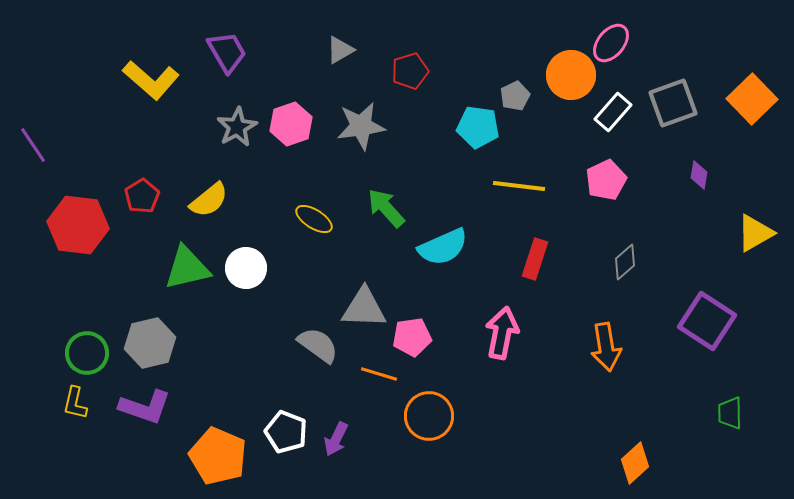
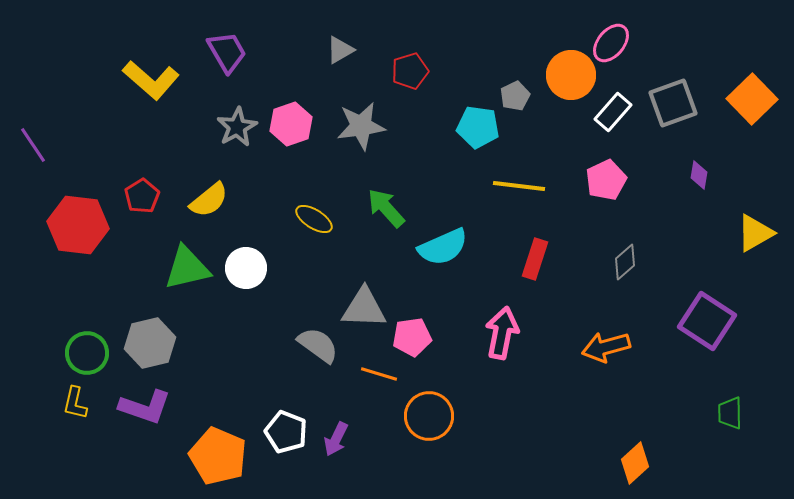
orange arrow at (606, 347): rotated 84 degrees clockwise
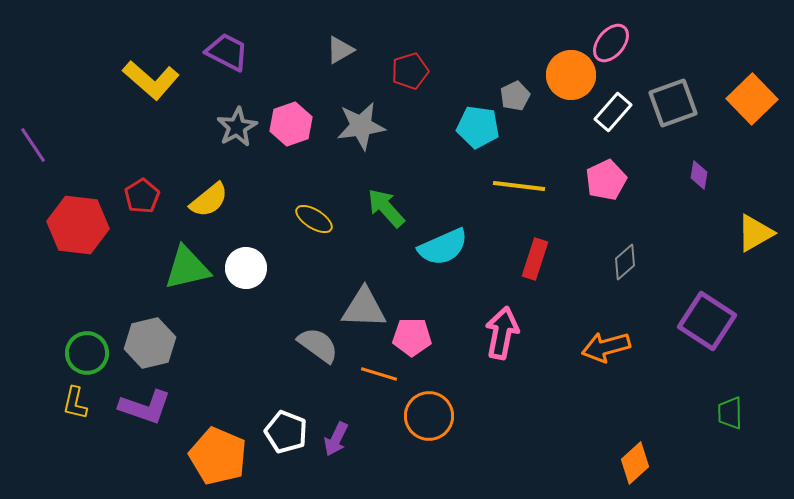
purple trapezoid at (227, 52): rotated 33 degrees counterclockwise
pink pentagon at (412, 337): rotated 9 degrees clockwise
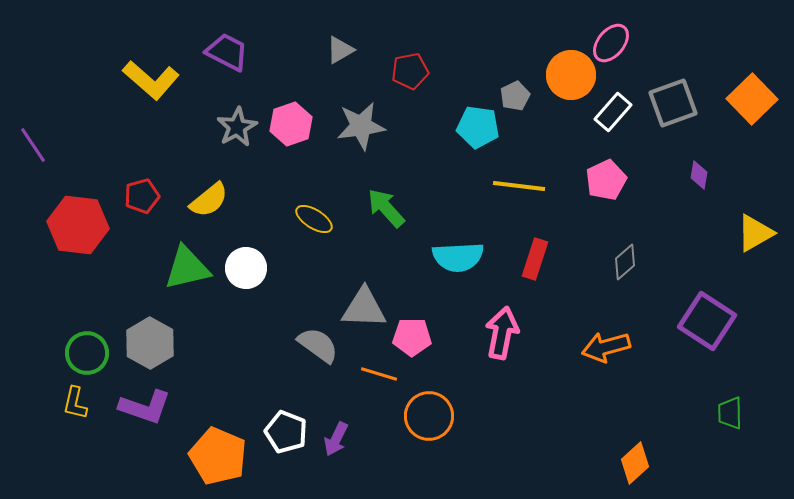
red pentagon at (410, 71): rotated 6 degrees clockwise
red pentagon at (142, 196): rotated 16 degrees clockwise
cyan semicircle at (443, 247): moved 15 px right, 10 px down; rotated 21 degrees clockwise
gray hexagon at (150, 343): rotated 18 degrees counterclockwise
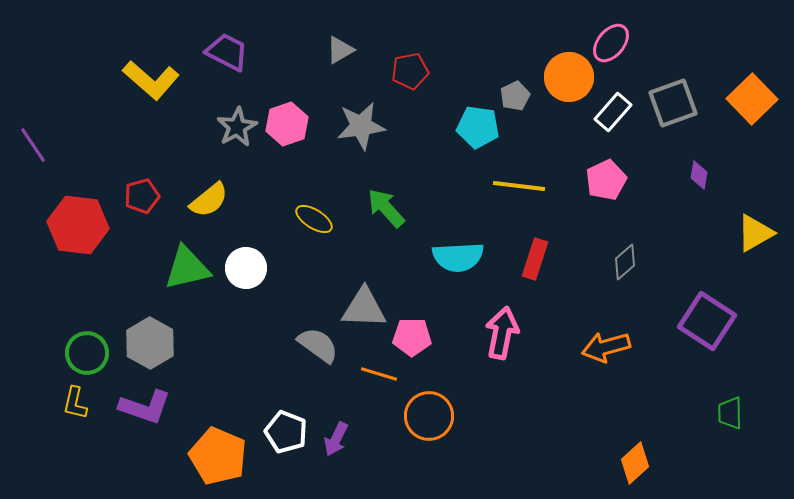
orange circle at (571, 75): moved 2 px left, 2 px down
pink hexagon at (291, 124): moved 4 px left
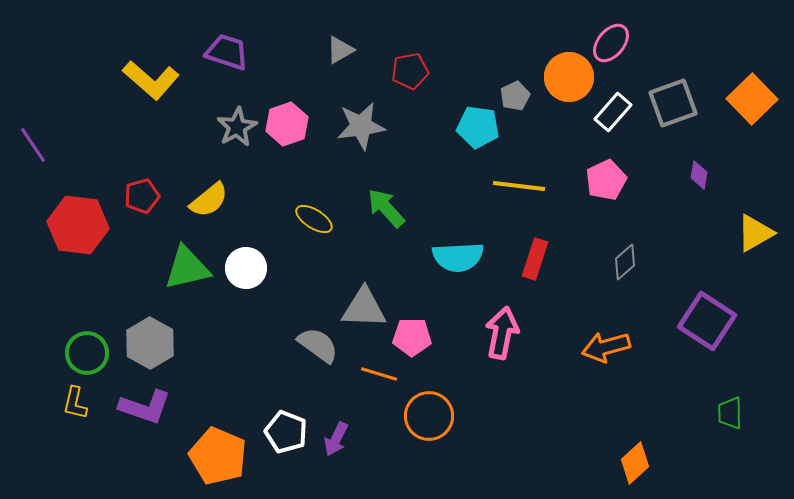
purple trapezoid at (227, 52): rotated 9 degrees counterclockwise
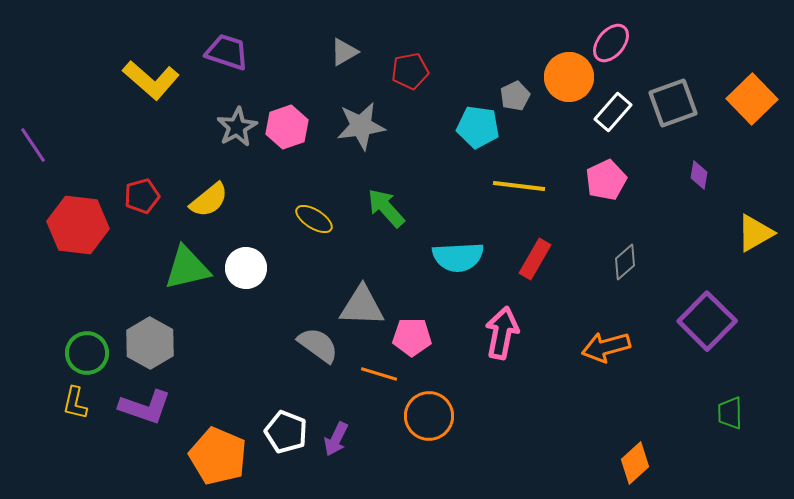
gray triangle at (340, 50): moved 4 px right, 2 px down
pink hexagon at (287, 124): moved 3 px down
red rectangle at (535, 259): rotated 12 degrees clockwise
gray triangle at (364, 308): moved 2 px left, 2 px up
purple square at (707, 321): rotated 12 degrees clockwise
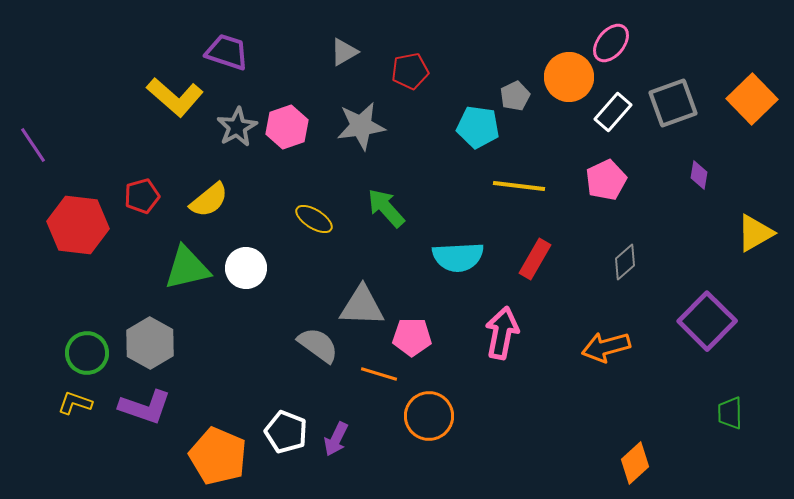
yellow L-shape at (151, 80): moved 24 px right, 17 px down
yellow L-shape at (75, 403): rotated 96 degrees clockwise
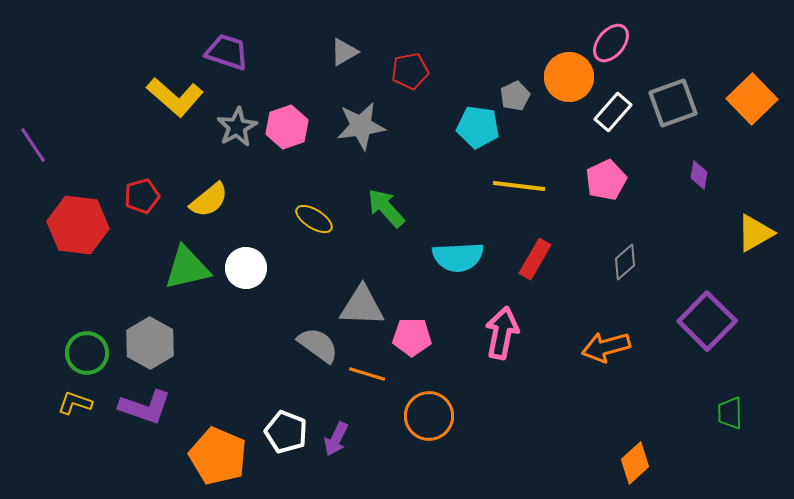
orange line at (379, 374): moved 12 px left
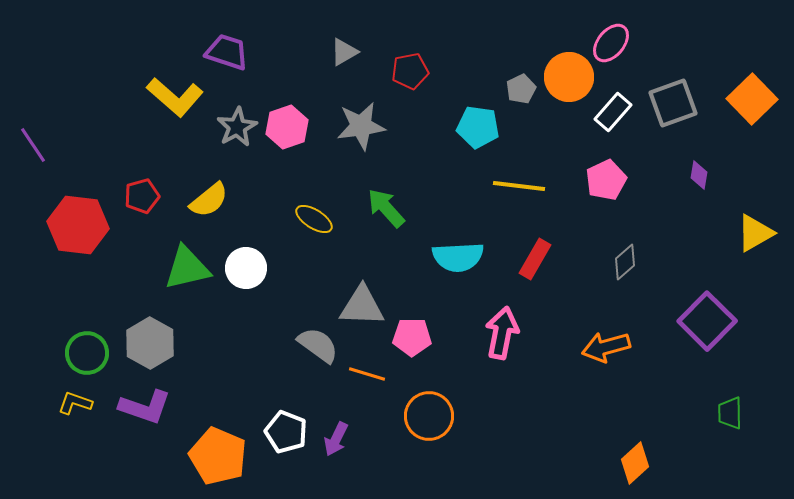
gray pentagon at (515, 96): moved 6 px right, 7 px up
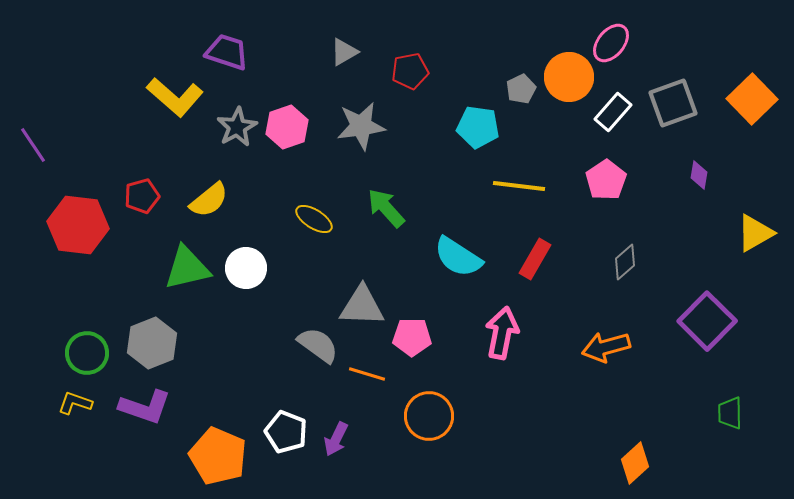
pink pentagon at (606, 180): rotated 9 degrees counterclockwise
cyan semicircle at (458, 257): rotated 36 degrees clockwise
gray hexagon at (150, 343): moved 2 px right; rotated 9 degrees clockwise
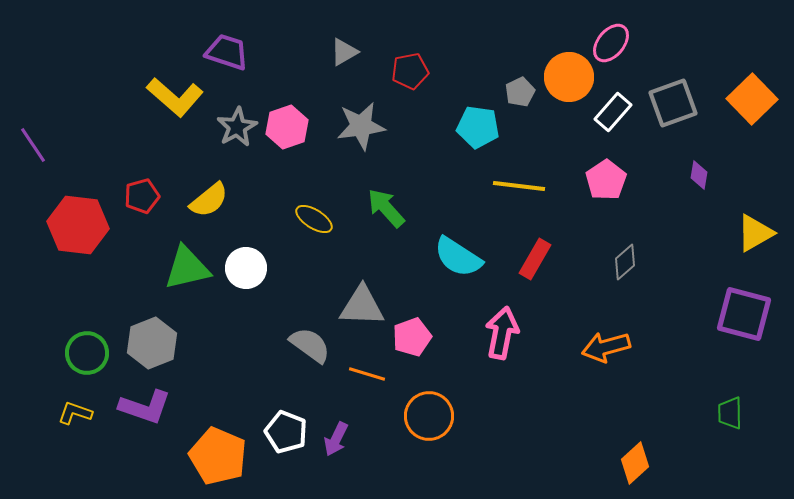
gray pentagon at (521, 89): moved 1 px left, 3 px down
purple square at (707, 321): moved 37 px right, 7 px up; rotated 30 degrees counterclockwise
pink pentagon at (412, 337): rotated 21 degrees counterclockwise
gray semicircle at (318, 345): moved 8 px left
yellow L-shape at (75, 403): moved 10 px down
